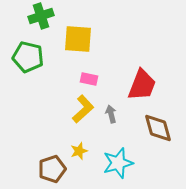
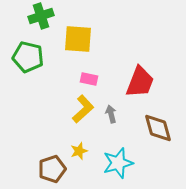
red trapezoid: moved 2 px left, 3 px up
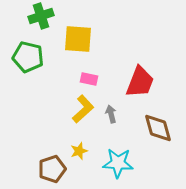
cyan star: rotated 20 degrees clockwise
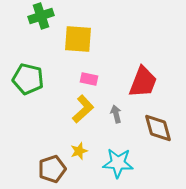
green pentagon: moved 22 px down
red trapezoid: moved 3 px right
gray arrow: moved 5 px right
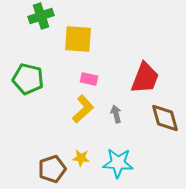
red trapezoid: moved 2 px right, 4 px up
brown diamond: moved 7 px right, 10 px up
yellow star: moved 2 px right, 7 px down; rotated 24 degrees clockwise
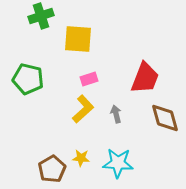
pink rectangle: rotated 30 degrees counterclockwise
brown pentagon: rotated 12 degrees counterclockwise
